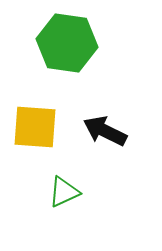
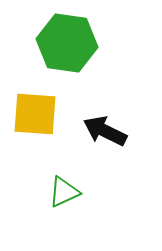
yellow square: moved 13 px up
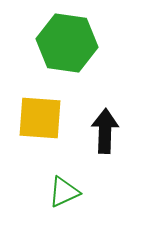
yellow square: moved 5 px right, 4 px down
black arrow: rotated 66 degrees clockwise
